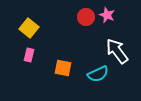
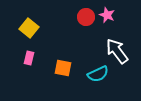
pink rectangle: moved 3 px down
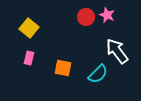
cyan semicircle: rotated 20 degrees counterclockwise
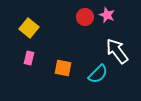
red circle: moved 1 px left
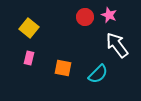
pink star: moved 2 px right
white arrow: moved 6 px up
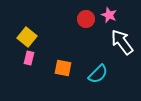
red circle: moved 1 px right, 2 px down
yellow square: moved 2 px left, 9 px down
white arrow: moved 5 px right, 3 px up
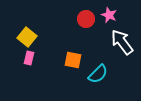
orange square: moved 10 px right, 8 px up
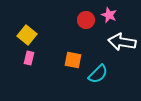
red circle: moved 1 px down
yellow square: moved 2 px up
white arrow: rotated 44 degrees counterclockwise
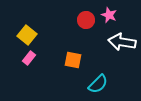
pink rectangle: rotated 24 degrees clockwise
cyan semicircle: moved 10 px down
